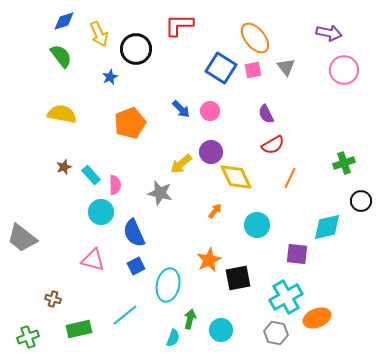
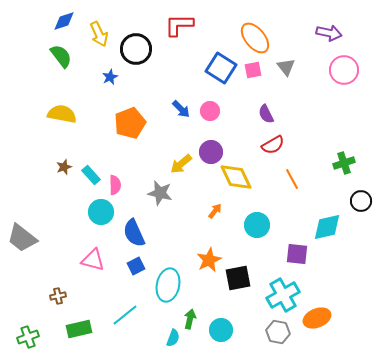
orange line at (290, 178): moved 2 px right, 1 px down; rotated 55 degrees counterclockwise
cyan cross at (286, 297): moved 3 px left, 2 px up
brown cross at (53, 299): moved 5 px right, 3 px up; rotated 28 degrees counterclockwise
gray hexagon at (276, 333): moved 2 px right, 1 px up
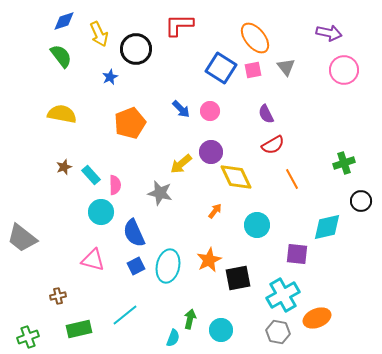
cyan ellipse at (168, 285): moved 19 px up
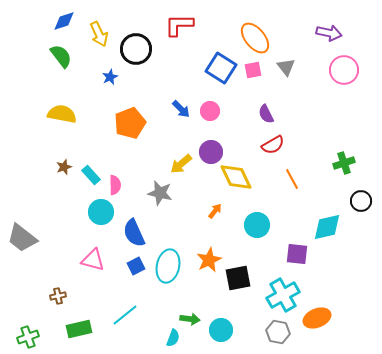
green arrow at (190, 319): rotated 84 degrees clockwise
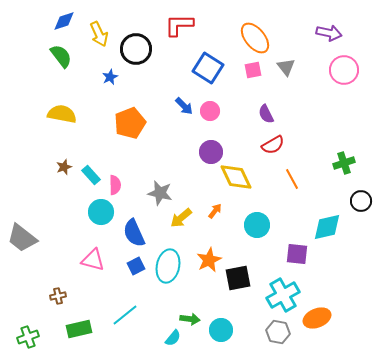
blue square at (221, 68): moved 13 px left
blue arrow at (181, 109): moved 3 px right, 3 px up
yellow arrow at (181, 164): moved 54 px down
cyan semicircle at (173, 338): rotated 18 degrees clockwise
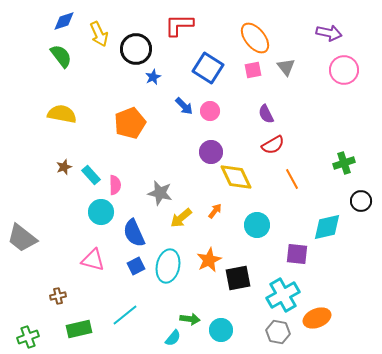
blue star at (110, 77): moved 43 px right
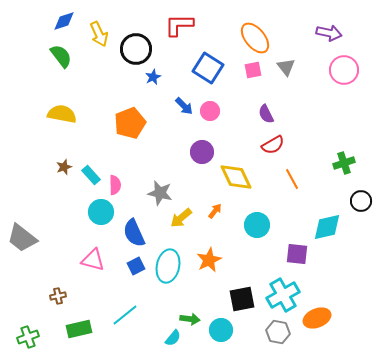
purple circle at (211, 152): moved 9 px left
black square at (238, 278): moved 4 px right, 21 px down
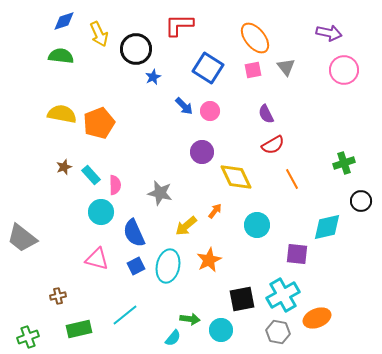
green semicircle at (61, 56): rotated 45 degrees counterclockwise
orange pentagon at (130, 123): moved 31 px left
yellow arrow at (181, 218): moved 5 px right, 8 px down
pink triangle at (93, 260): moved 4 px right, 1 px up
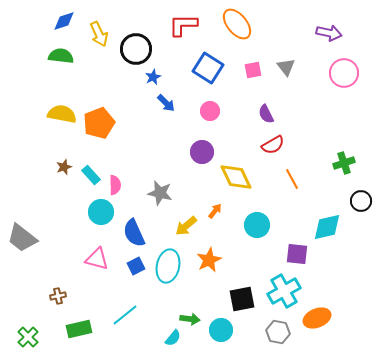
red L-shape at (179, 25): moved 4 px right
orange ellipse at (255, 38): moved 18 px left, 14 px up
pink circle at (344, 70): moved 3 px down
blue arrow at (184, 106): moved 18 px left, 3 px up
cyan cross at (283, 295): moved 1 px right, 4 px up
green cross at (28, 337): rotated 25 degrees counterclockwise
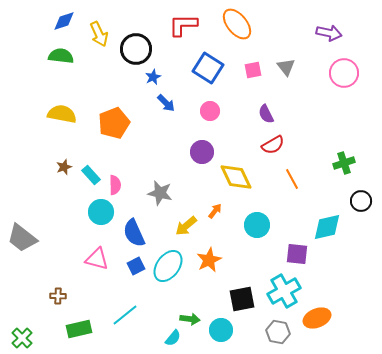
orange pentagon at (99, 123): moved 15 px right
cyan ellipse at (168, 266): rotated 24 degrees clockwise
brown cross at (58, 296): rotated 14 degrees clockwise
green cross at (28, 337): moved 6 px left, 1 px down
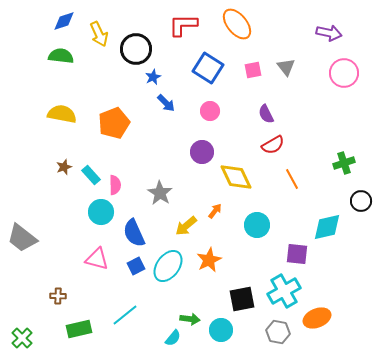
gray star at (160, 193): rotated 20 degrees clockwise
